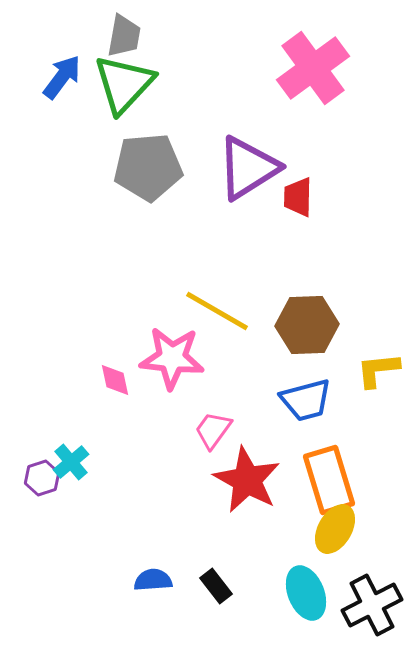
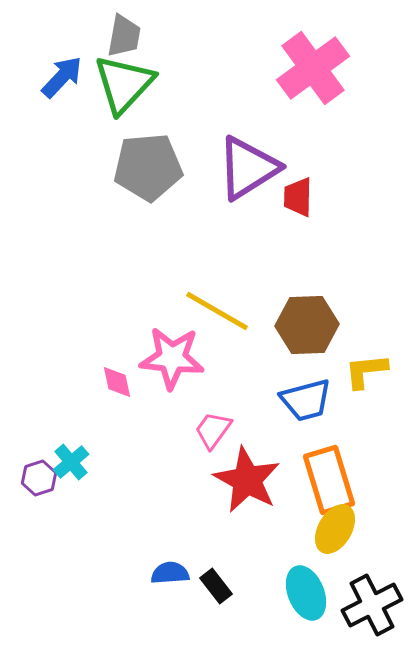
blue arrow: rotated 6 degrees clockwise
yellow L-shape: moved 12 px left, 1 px down
pink diamond: moved 2 px right, 2 px down
purple hexagon: moved 3 px left
blue semicircle: moved 17 px right, 7 px up
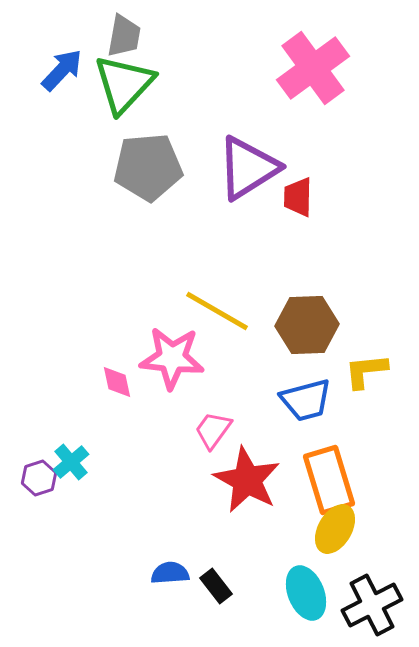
blue arrow: moved 7 px up
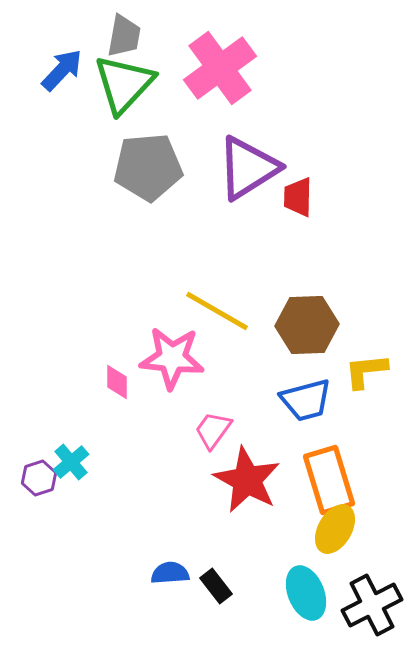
pink cross: moved 93 px left
pink diamond: rotated 12 degrees clockwise
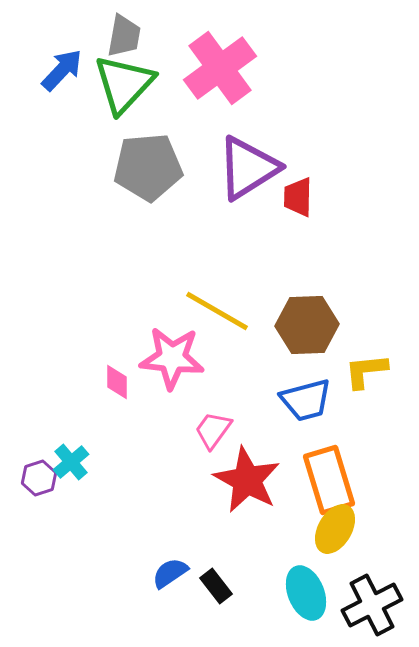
blue semicircle: rotated 30 degrees counterclockwise
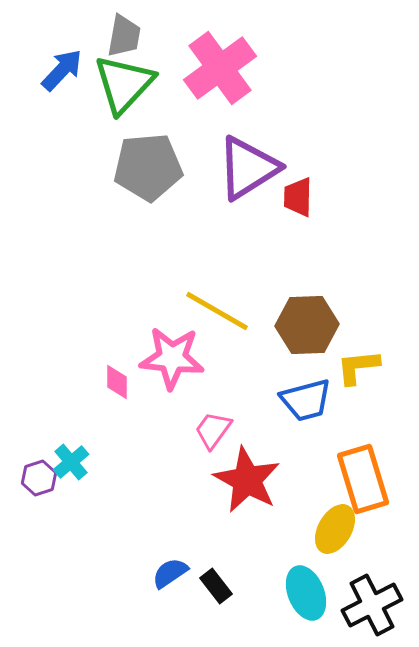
yellow L-shape: moved 8 px left, 4 px up
orange rectangle: moved 34 px right, 1 px up
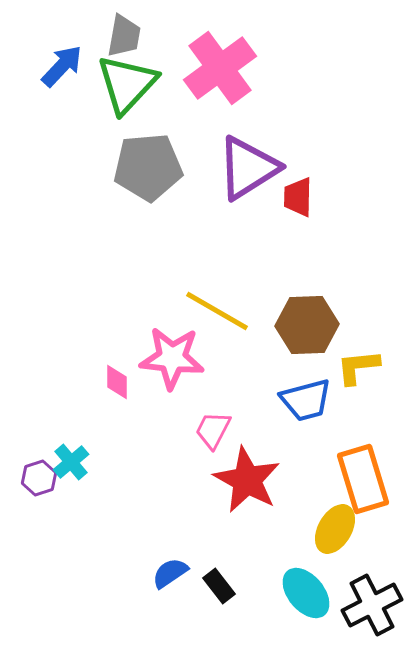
blue arrow: moved 4 px up
green triangle: moved 3 px right
pink trapezoid: rotated 9 degrees counterclockwise
black rectangle: moved 3 px right
cyan ellipse: rotated 18 degrees counterclockwise
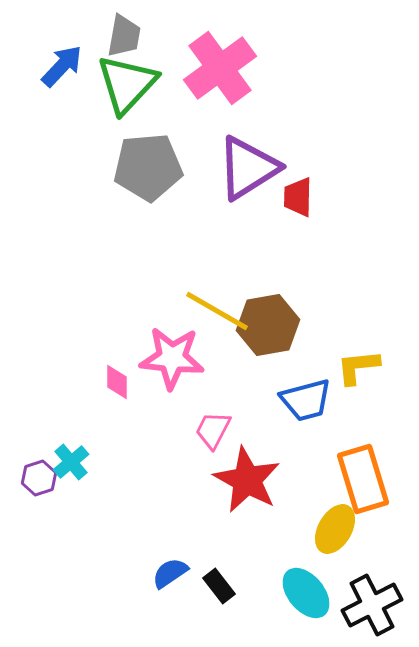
brown hexagon: moved 39 px left; rotated 8 degrees counterclockwise
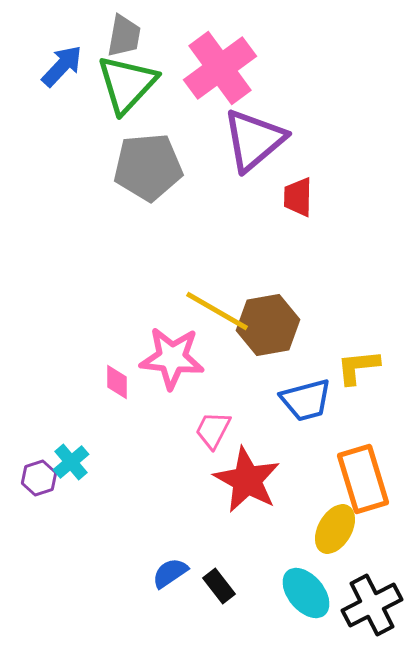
purple triangle: moved 6 px right, 28 px up; rotated 8 degrees counterclockwise
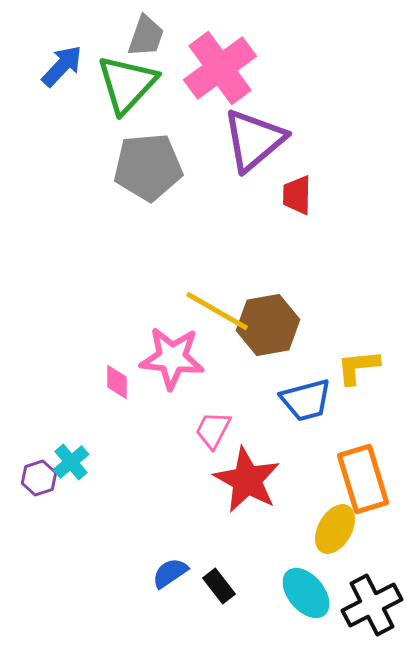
gray trapezoid: moved 22 px right; rotated 9 degrees clockwise
red trapezoid: moved 1 px left, 2 px up
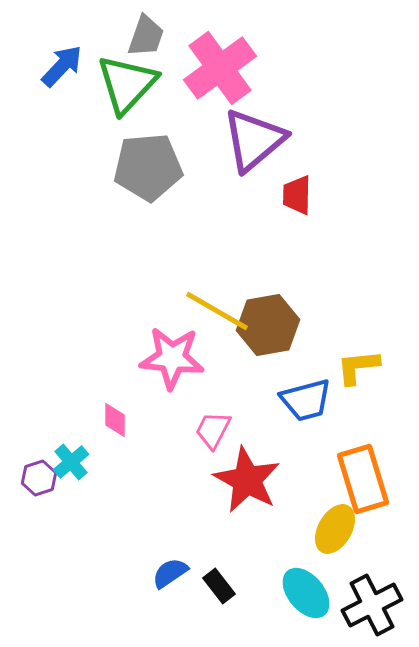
pink diamond: moved 2 px left, 38 px down
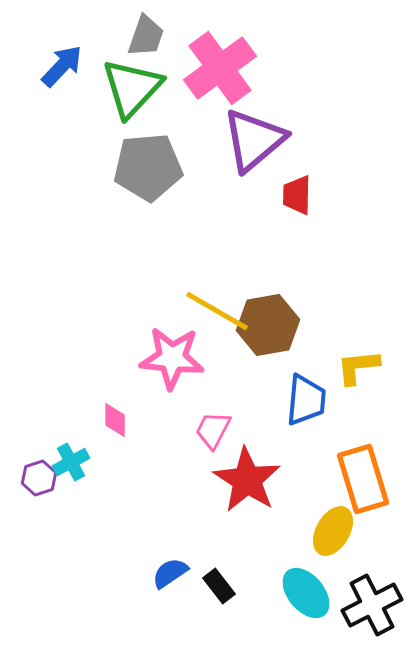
green triangle: moved 5 px right, 4 px down
blue trapezoid: rotated 70 degrees counterclockwise
cyan cross: rotated 12 degrees clockwise
red star: rotated 4 degrees clockwise
yellow ellipse: moved 2 px left, 2 px down
